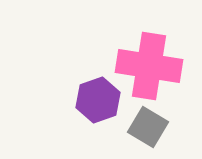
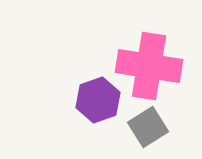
gray square: rotated 27 degrees clockwise
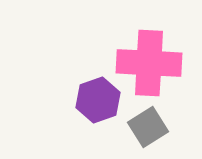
pink cross: moved 3 px up; rotated 6 degrees counterclockwise
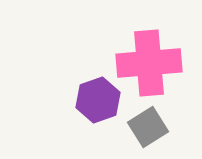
pink cross: rotated 8 degrees counterclockwise
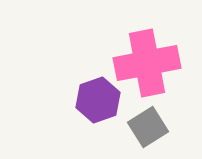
pink cross: moved 2 px left; rotated 6 degrees counterclockwise
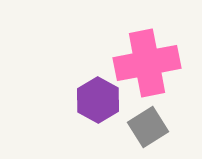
purple hexagon: rotated 12 degrees counterclockwise
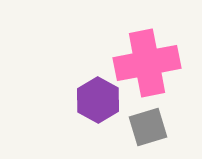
gray square: rotated 15 degrees clockwise
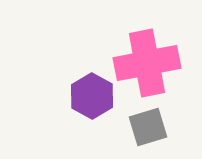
purple hexagon: moved 6 px left, 4 px up
